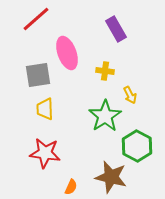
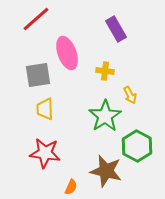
brown star: moved 5 px left, 6 px up
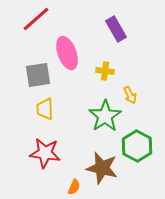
brown star: moved 4 px left, 3 px up
orange semicircle: moved 3 px right
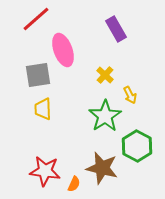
pink ellipse: moved 4 px left, 3 px up
yellow cross: moved 4 px down; rotated 36 degrees clockwise
yellow trapezoid: moved 2 px left
red star: moved 18 px down
orange semicircle: moved 3 px up
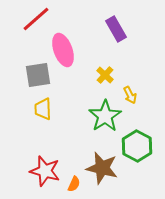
red star: rotated 8 degrees clockwise
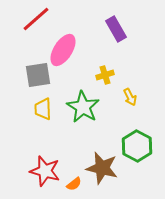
pink ellipse: rotated 52 degrees clockwise
yellow cross: rotated 30 degrees clockwise
yellow arrow: moved 2 px down
green star: moved 22 px left, 9 px up; rotated 8 degrees counterclockwise
orange semicircle: rotated 28 degrees clockwise
